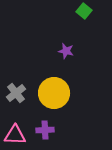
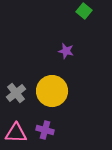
yellow circle: moved 2 px left, 2 px up
purple cross: rotated 18 degrees clockwise
pink triangle: moved 1 px right, 2 px up
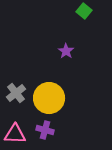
purple star: rotated 21 degrees clockwise
yellow circle: moved 3 px left, 7 px down
pink triangle: moved 1 px left, 1 px down
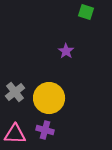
green square: moved 2 px right, 1 px down; rotated 21 degrees counterclockwise
gray cross: moved 1 px left, 1 px up
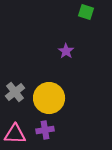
purple cross: rotated 24 degrees counterclockwise
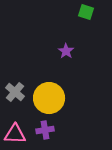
gray cross: rotated 12 degrees counterclockwise
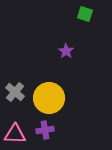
green square: moved 1 px left, 2 px down
